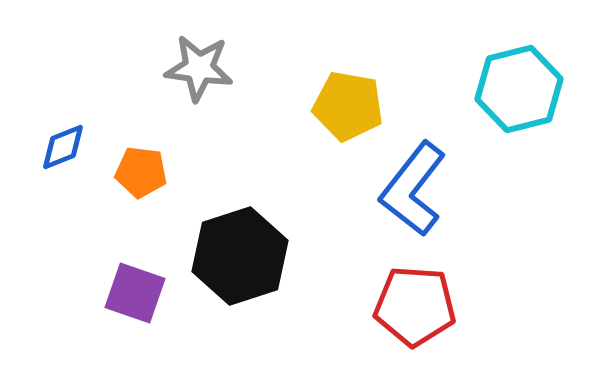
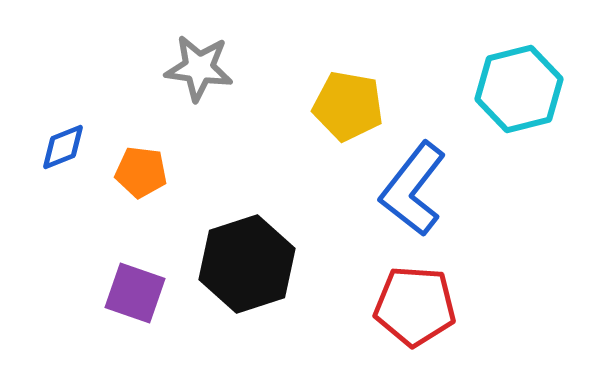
black hexagon: moved 7 px right, 8 px down
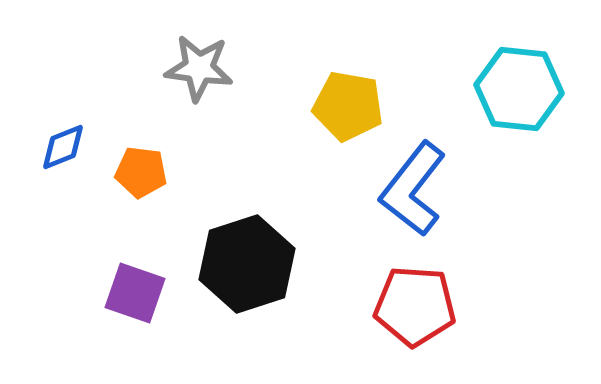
cyan hexagon: rotated 20 degrees clockwise
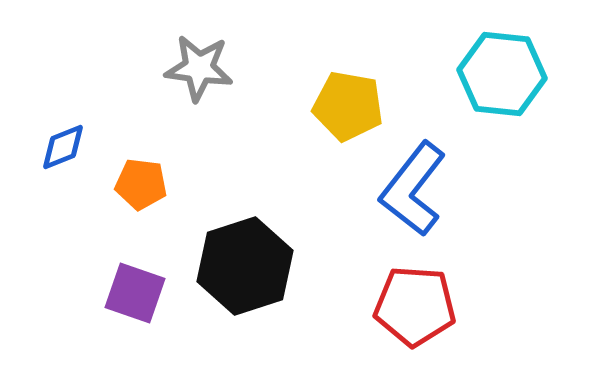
cyan hexagon: moved 17 px left, 15 px up
orange pentagon: moved 12 px down
black hexagon: moved 2 px left, 2 px down
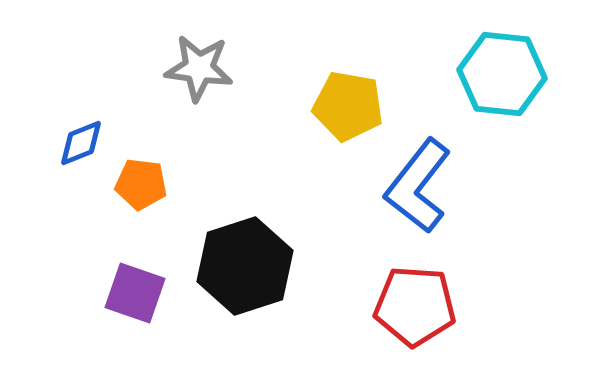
blue diamond: moved 18 px right, 4 px up
blue L-shape: moved 5 px right, 3 px up
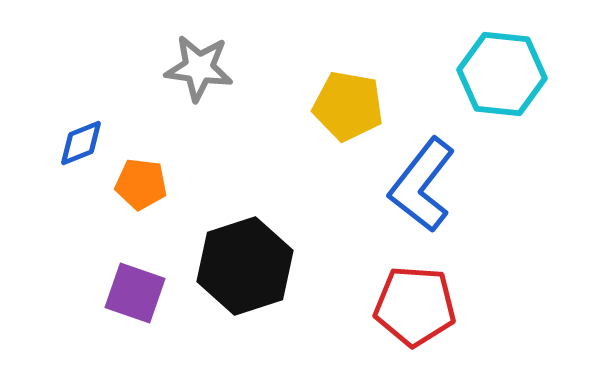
blue L-shape: moved 4 px right, 1 px up
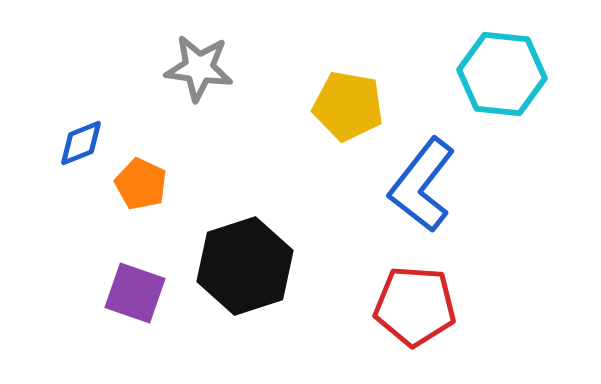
orange pentagon: rotated 18 degrees clockwise
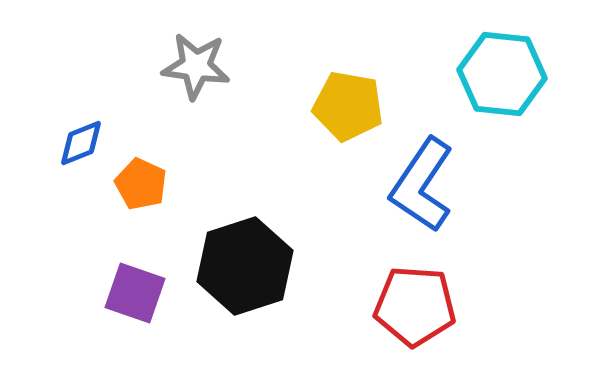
gray star: moved 3 px left, 2 px up
blue L-shape: rotated 4 degrees counterclockwise
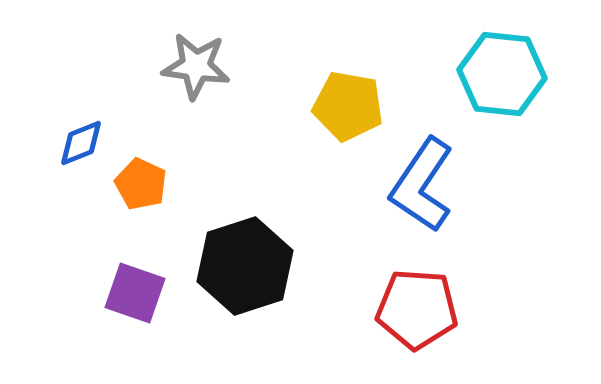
red pentagon: moved 2 px right, 3 px down
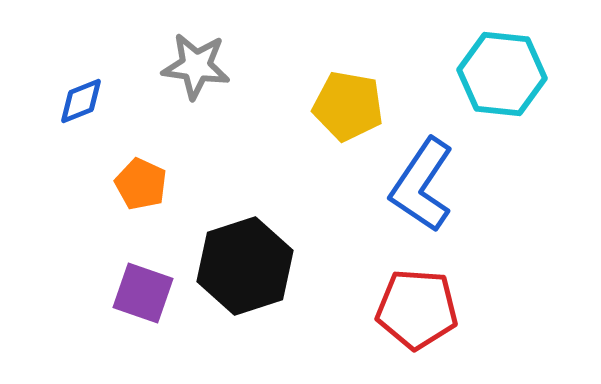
blue diamond: moved 42 px up
purple square: moved 8 px right
